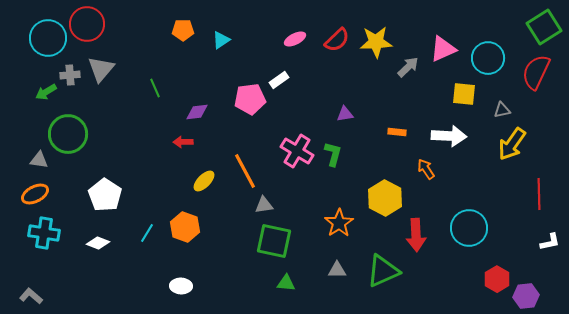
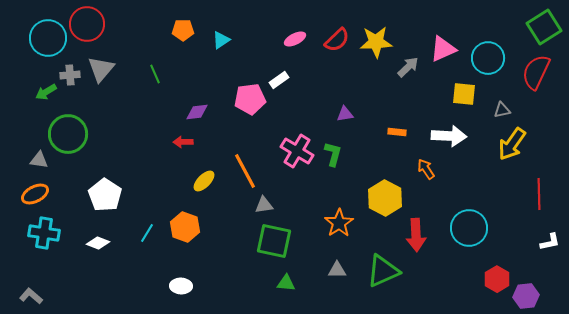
green line at (155, 88): moved 14 px up
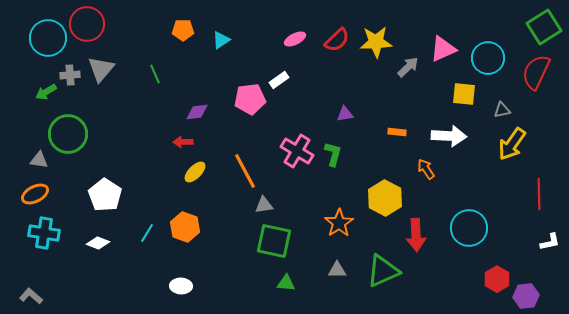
yellow ellipse at (204, 181): moved 9 px left, 9 px up
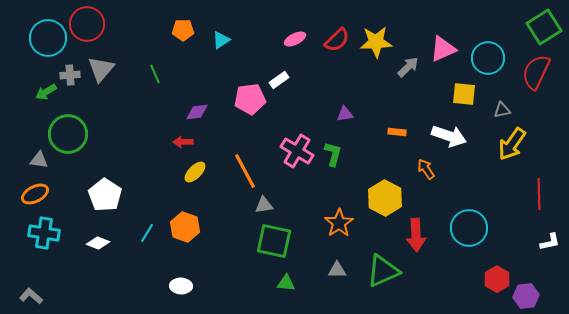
white arrow at (449, 136): rotated 16 degrees clockwise
